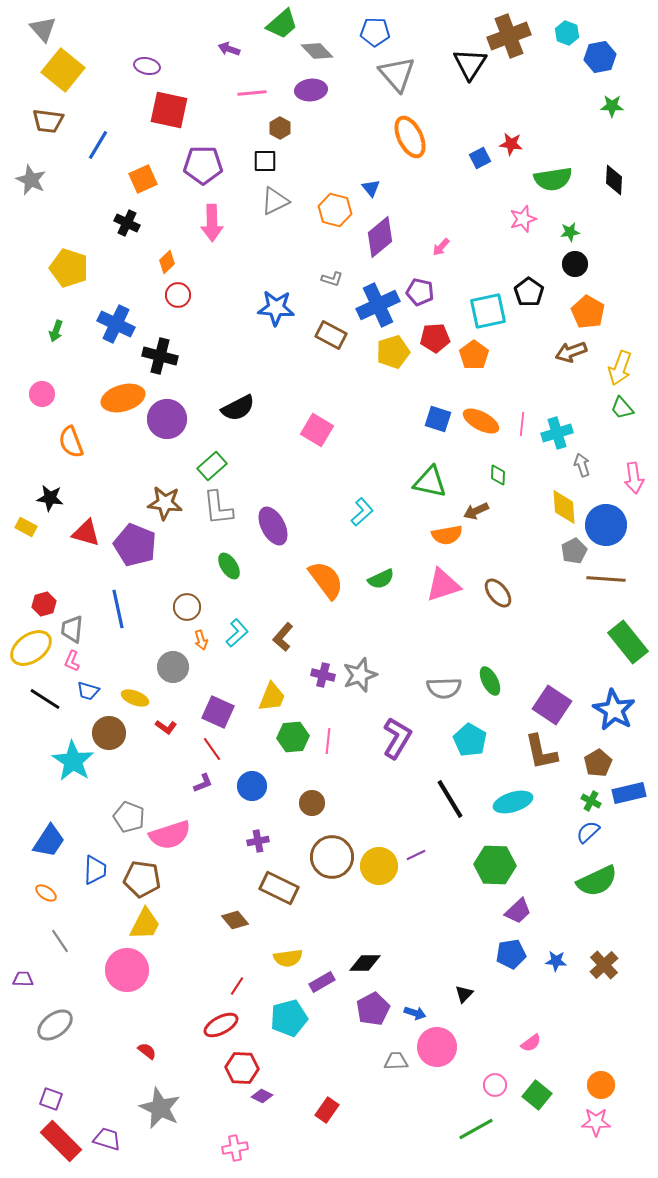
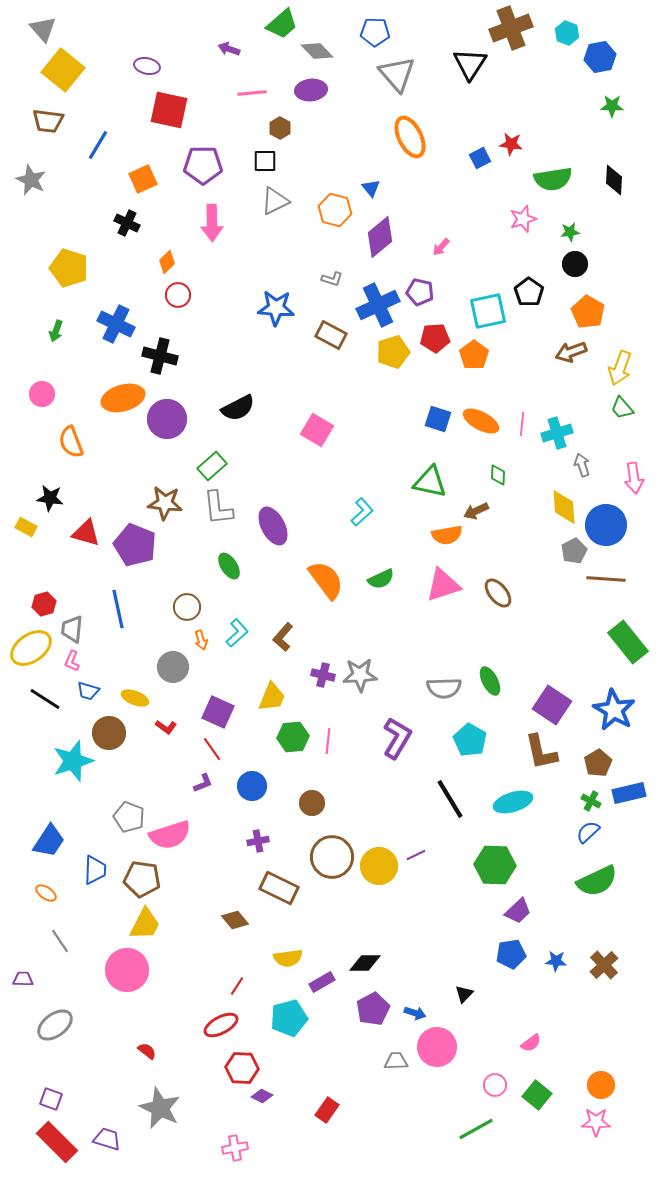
brown cross at (509, 36): moved 2 px right, 8 px up
gray star at (360, 675): rotated 16 degrees clockwise
cyan star at (73, 761): rotated 21 degrees clockwise
red rectangle at (61, 1141): moved 4 px left, 1 px down
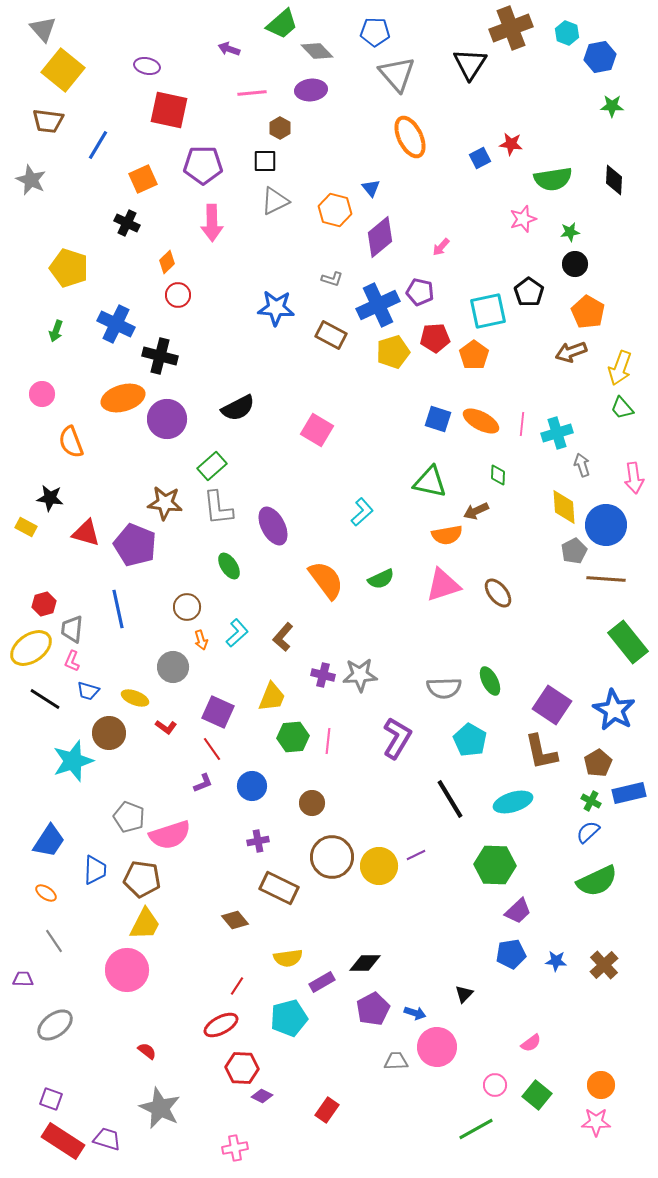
gray line at (60, 941): moved 6 px left
red rectangle at (57, 1142): moved 6 px right, 1 px up; rotated 12 degrees counterclockwise
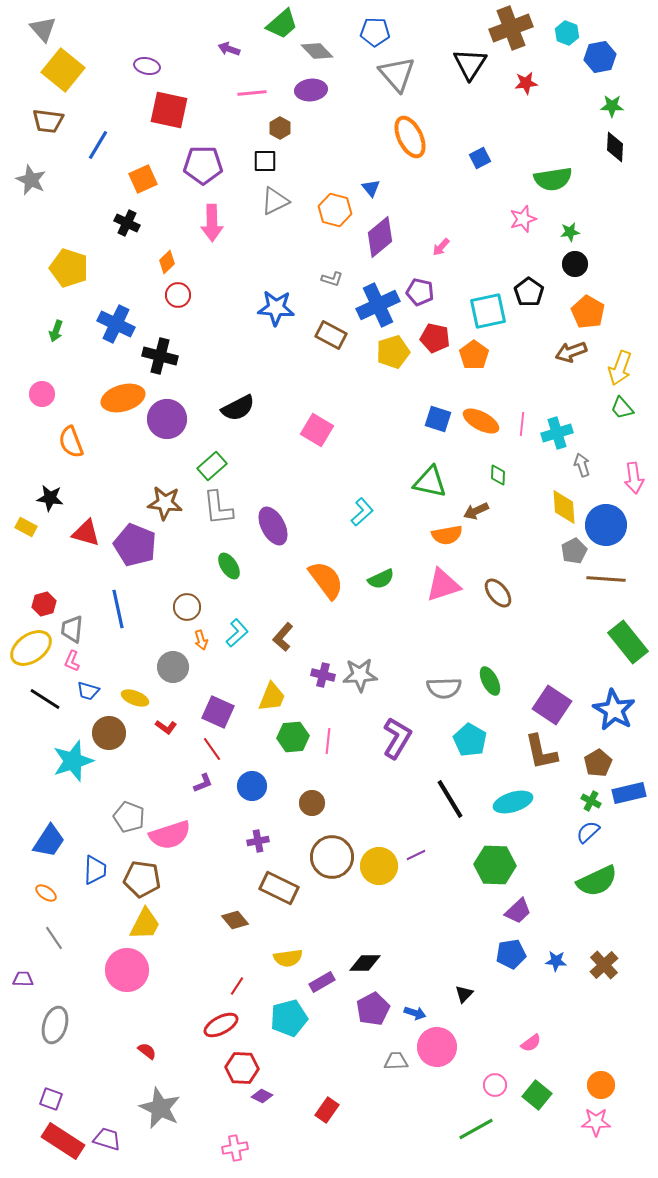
red star at (511, 144): moved 15 px right, 61 px up; rotated 15 degrees counterclockwise
black diamond at (614, 180): moved 1 px right, 33 px up
red pentagon at (435, 338): rotated 16 degrees clockwise
gray line at (54, 941): moved 3 px up
gray ellipse at (55, 1025): rotated 36 degrees counterclockwise
